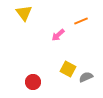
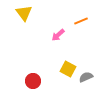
red circle: moved 1 px up
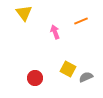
pink arrow: moved 3 px left, 3 px up; rotated 112 degrees clockwise
red circle: moved 2 px right, 3 px up
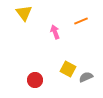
red circle: moved 2 px down
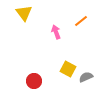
orange line: rotated 16 degrees counterclockwise
pink arrow: moved 1 px right
red circle: moved 1 px left, 1 px down
